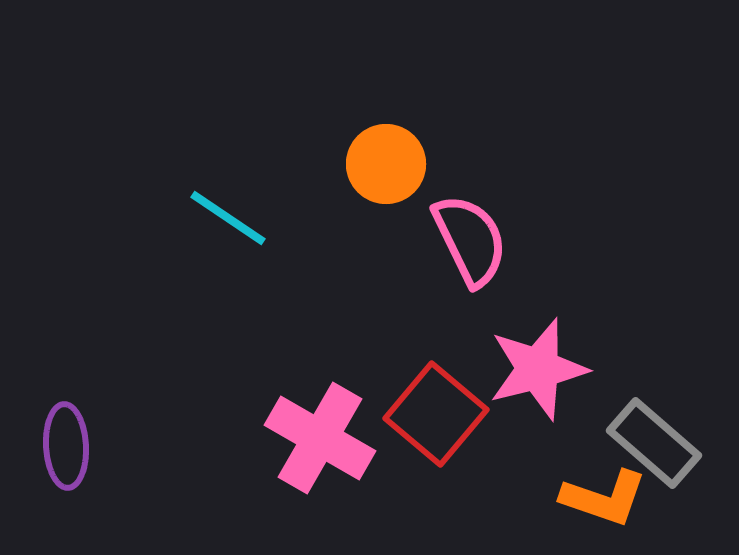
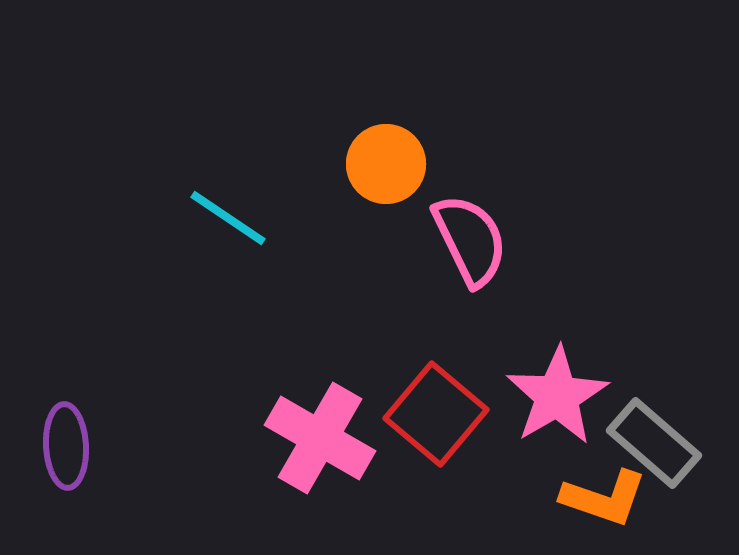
pink star: moved 19 px right, 27 px down; rotated 16 degrees counterclockwise
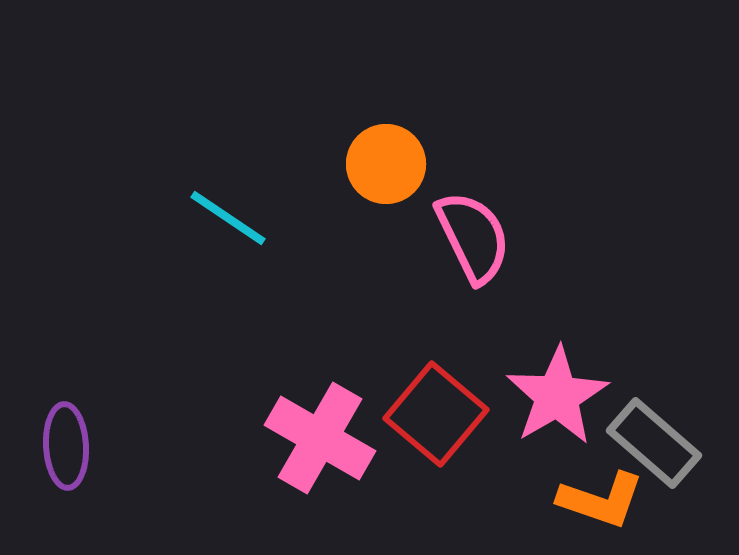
pink semicircle: moved 3 px right, 3 px up
orange L-shape: moved 3 px left, 2 px down
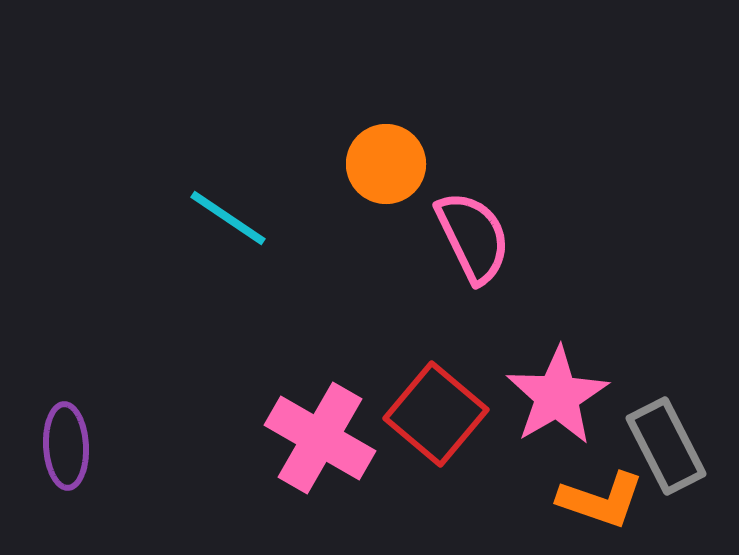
gray rectangle: moved 12 px right, 3 px down; rotated 22 degrees clockwise
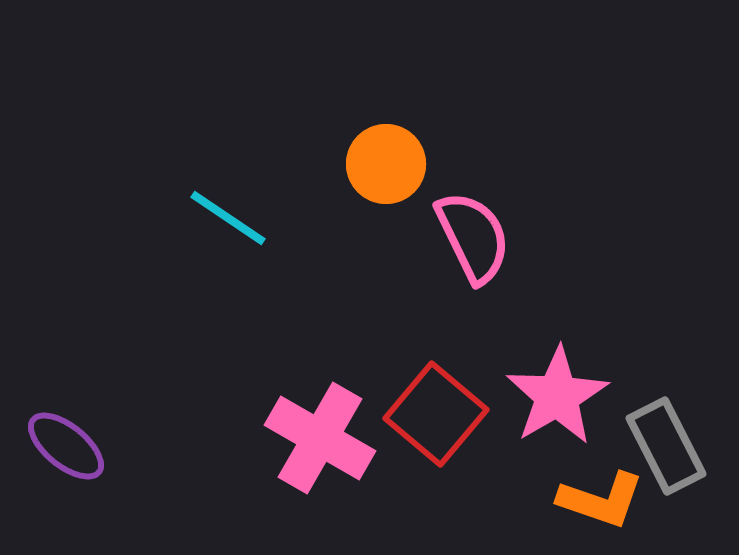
purple ellipse: rotated 48 degrees counterclockwise
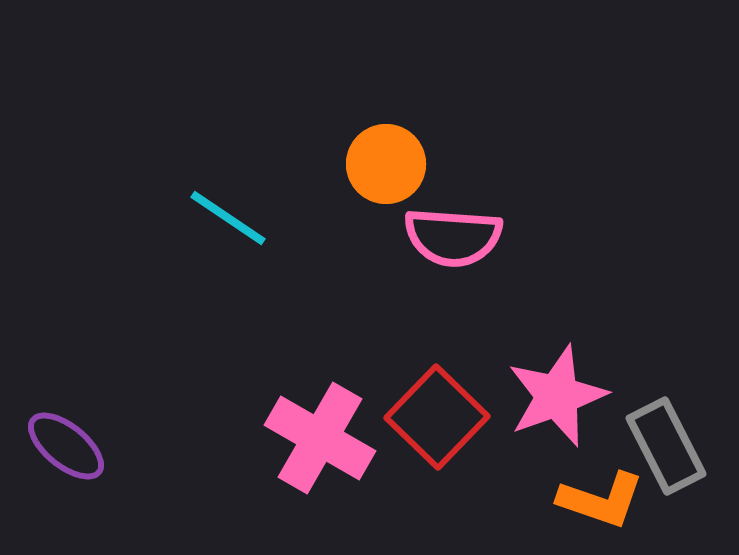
pink semicircle: moved 20 px left; rotated 120 degrees clockwise
pink star: rotated 10 degrees clockwise
red square: moved 1 px right, 3 px down; rotated 4 degrees clockwise
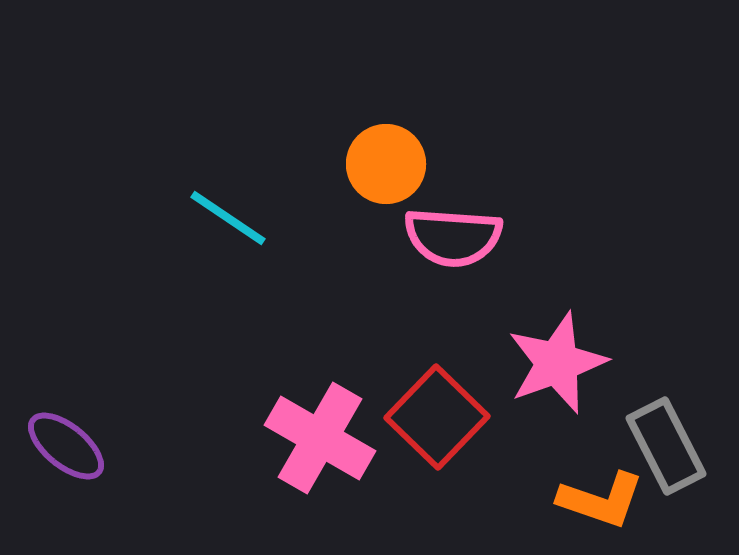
pink star: moved 33 px up
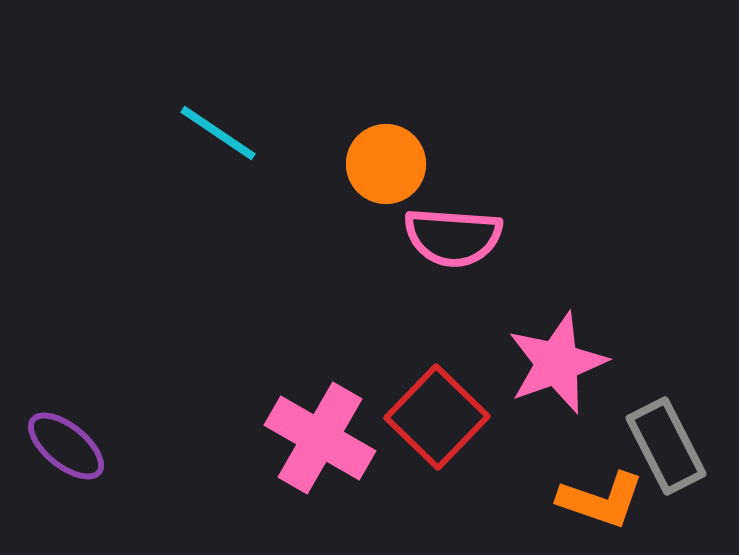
cyan line: moved 10 px left, 85 px up
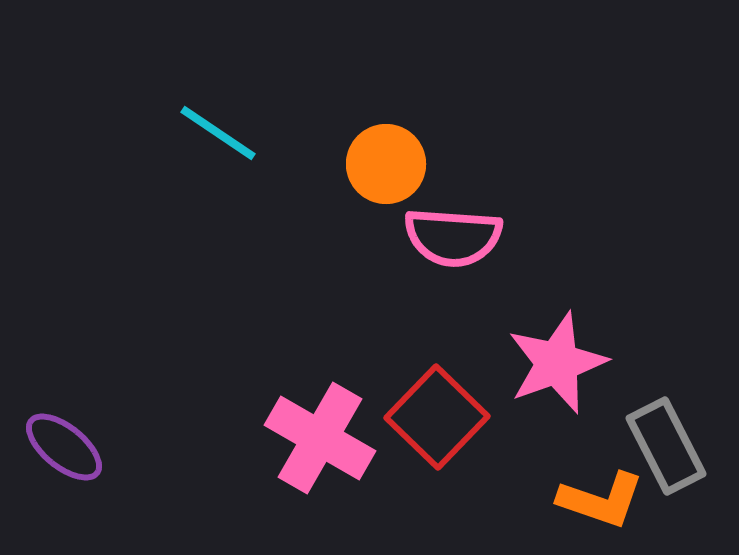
purple ellipse: moved 2 px left, 1 px down
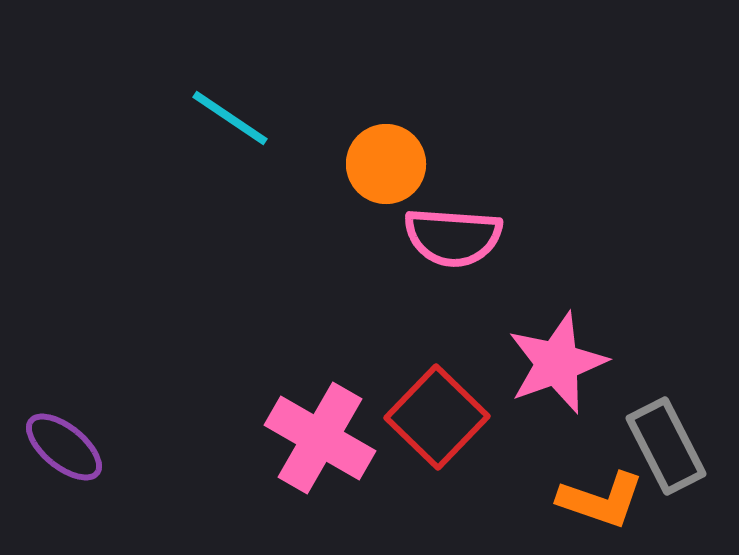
cyan line: moved 12 px right, 15 px up
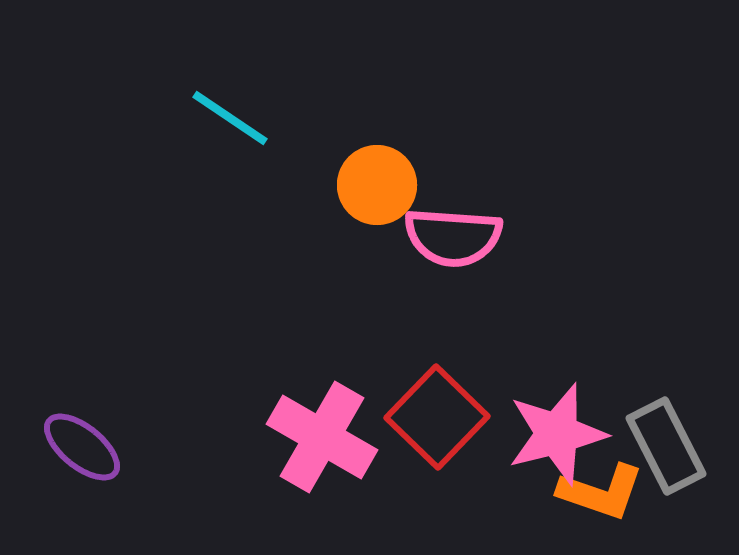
orange circle: moved 9 px left, 21 px down
pink star: moved 71 px down; rotated 6 degrees clockwise
pink cross: moved 2 px right, 1 px up
purple ellipse: moved 18 px right
orange L-shape: moved 8 px up
